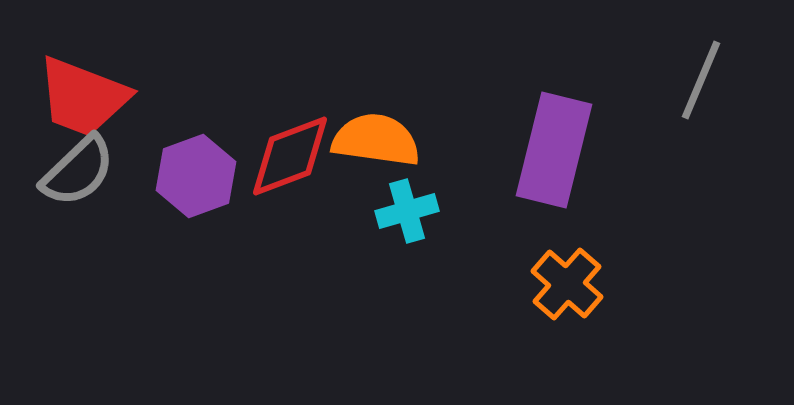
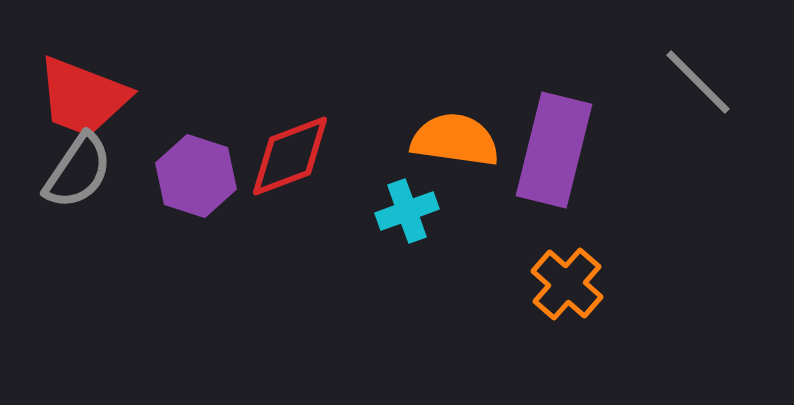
gray line: moved 3 px left, 2 px down; rotated 68 degrees counterclockwise
orange semicircle: moved 79 px right
gray semicircle: rotated 12 degrees counterclockwise
purple hexagon: rotated 22 degrees counterclockwise
cyan cross: rotated 4 degrees counterclockwise
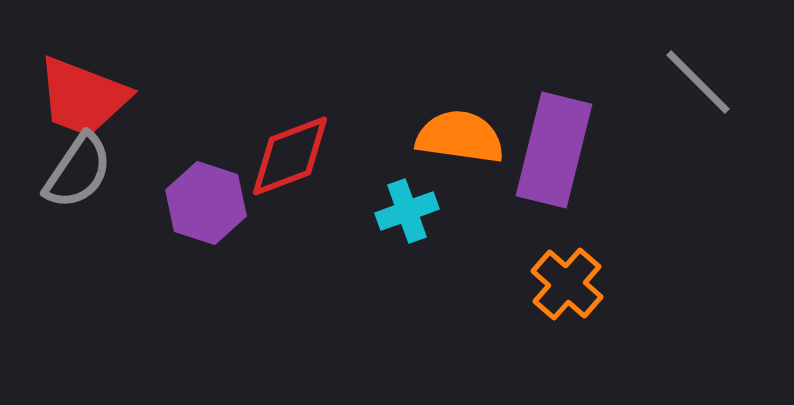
orange semicircle: moved 5 px right, 3 px up
purple hexagon: moved 10 px right, 27 px down
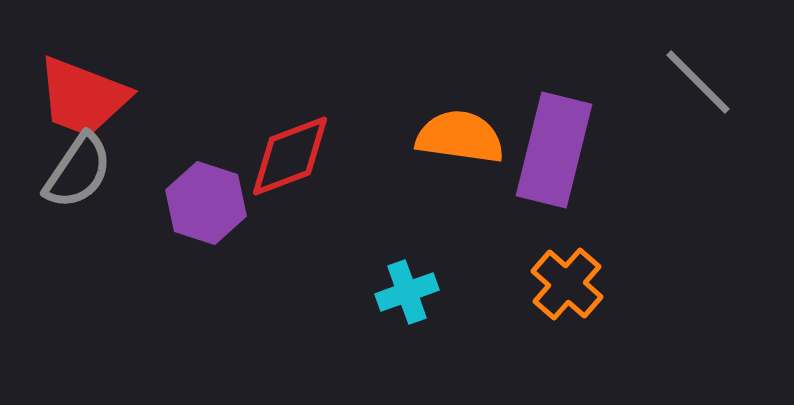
cyan cross: moved 81 px down
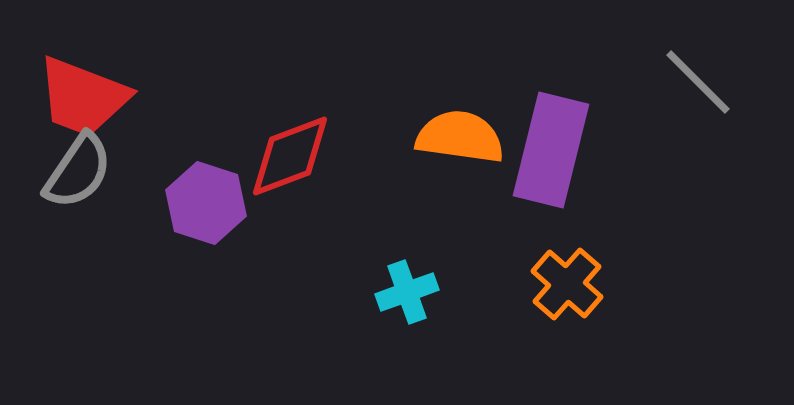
purple rectangle: moved 3 px left
